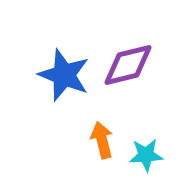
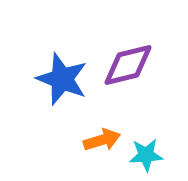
blue star: moved 2 px left, 4 px down
orange arrow: rotated 87 degrees clockwise
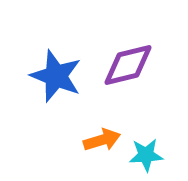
blue star: moved 6 px left, 3 px up
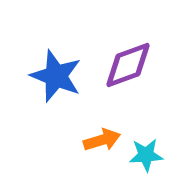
purple diamond: rotated 6 degrees counterclockwise
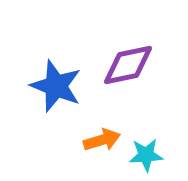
purple diamond: rotated 8 degrees clockwise
blue star: moved 10 px down
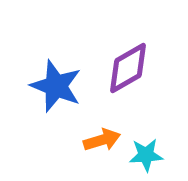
purple diamond: moved 3 px down; rotated 18 degrees counterclockwise
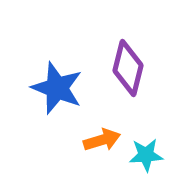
purple diamond: rotated 46 degrees counterclockwise
blue star: moved 1 px right, 2 px down
